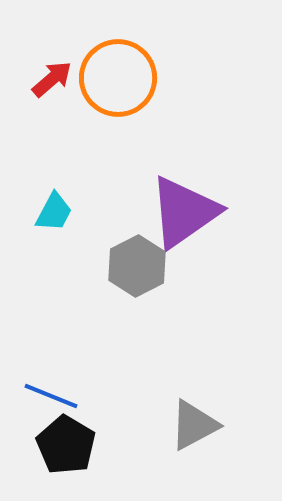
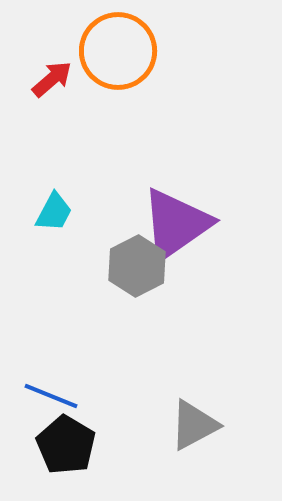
orange circle: moved 27 px up
purple triangle: moved 8 px left, 12 px down
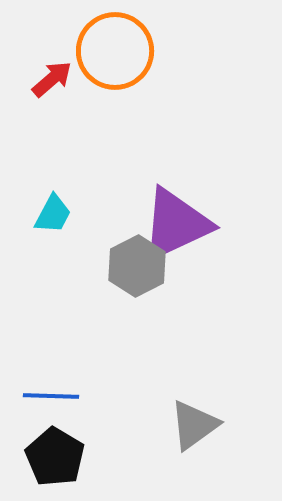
orange circle: moved 3 px left
cyan trapezoid: moved 1 px left, 2 px down
purple triangle: rotated 10 degrees clockwise
blue line: rotated 20 degrees counterclockwise
gray triangle: rotated 8 degrees counterclockwise
black pentagon: moved 11 px left, 12 px down
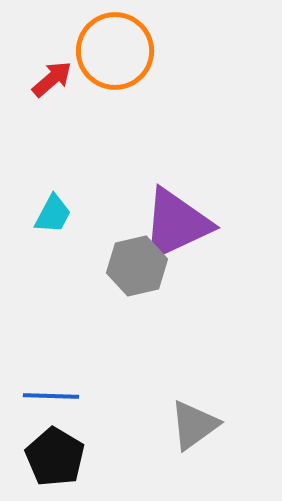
gray hexagon: rotated 14 degrees clockwise
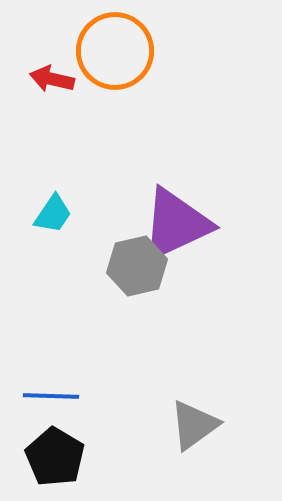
red arrow: rotated 126 degrees counterclockwise
cyan trapezoid: rotated 6 degrees clockwise
